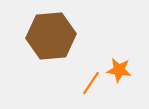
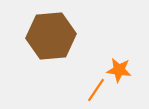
orange line: moved 5 px right, 7 px down
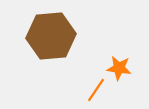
orange star: moved 2 px up
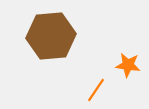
orange star: moved 9 px right, 3 px up
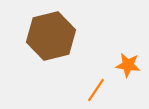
brown hexagon: rotated 9 degrees counterclockwise
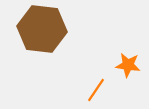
brown hexagon: moved 9 px left, 7 px up; rotated 21 degrees clockwise
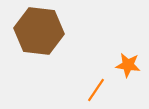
brown hexagon: moved 3 px left, 2 px down
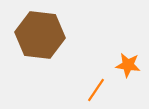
brown hexagon: moved 1 px right, 4 px down
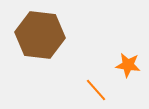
orange line: rotated 75 degrees counterclockwise
